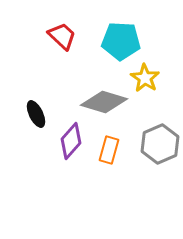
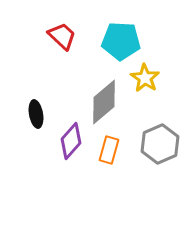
gray diamond: rotated 57 degrees counterclockwise
black ellipse: rotated 16 degrees clockwise
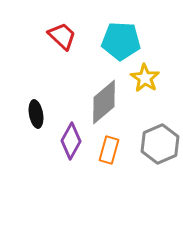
purple diamond: rotated 12 degrees counterclockwise
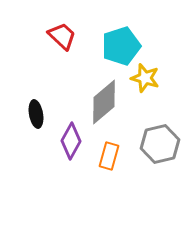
cyan pentagon: moved 5 px down; rotated 21 degrees counterclockwise
yellow star: rotated 16 degrees counterclockwise
gray hexagon: rotated 9 degrees clockwise
orange rectangle: moved 6 px down
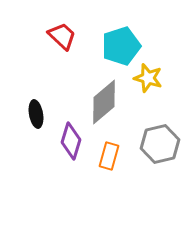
yellow star: moved 3 px right
purple diamond: rotated 12 degrees counterclockwise
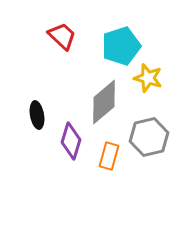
black ellipse: moved 1 px right, 1 px down
gray hexagon: moved 11 px left, 7 px up
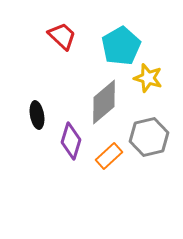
cyan pentagon: rotated 12 degrees counterclockwise
orange rectangle: rotated 32 degrees clockwise
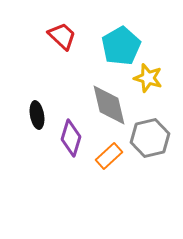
gray diamond: moved 5 px right, 3 px down; rotated 63 degrees counterclockwise
gray hexagon: moved 1 px right, 1 px down
purple diamond: moved 3 px up
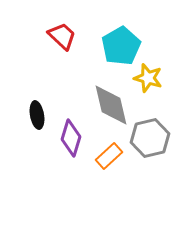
gray diamond: moved 2 px right
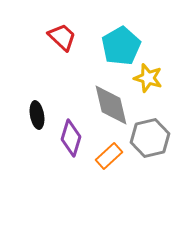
red trapezoid: moved 1 px down
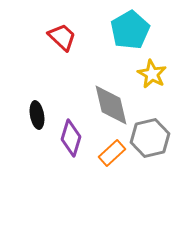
cyan pentagon: moved 9 px right, 16 px up
yellow star: moved 4 px right, 4 px up; rotated 12 degrees clockwise
orange rectangle: moved 3 px right, 3 px up
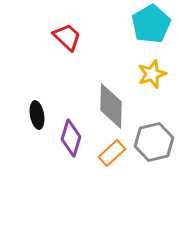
cyan pentagon: moved 21 px right, 6 px up
red trapezoid: moved 5 px right
yellow star: rotated 24 degrees clockwise
gray diamond: moved 1 px down; rotated 15 degrees clockwise
gray hexagon: moved 4 px right, 4 px down
